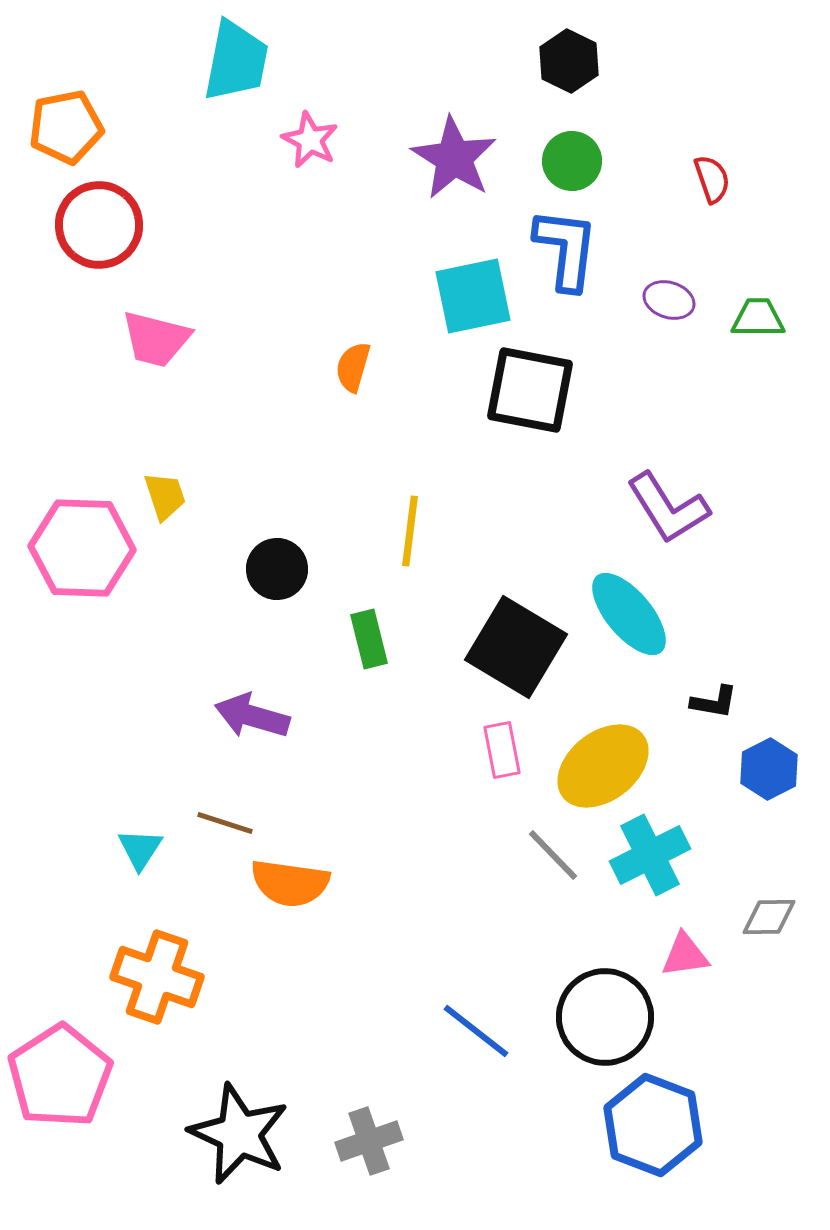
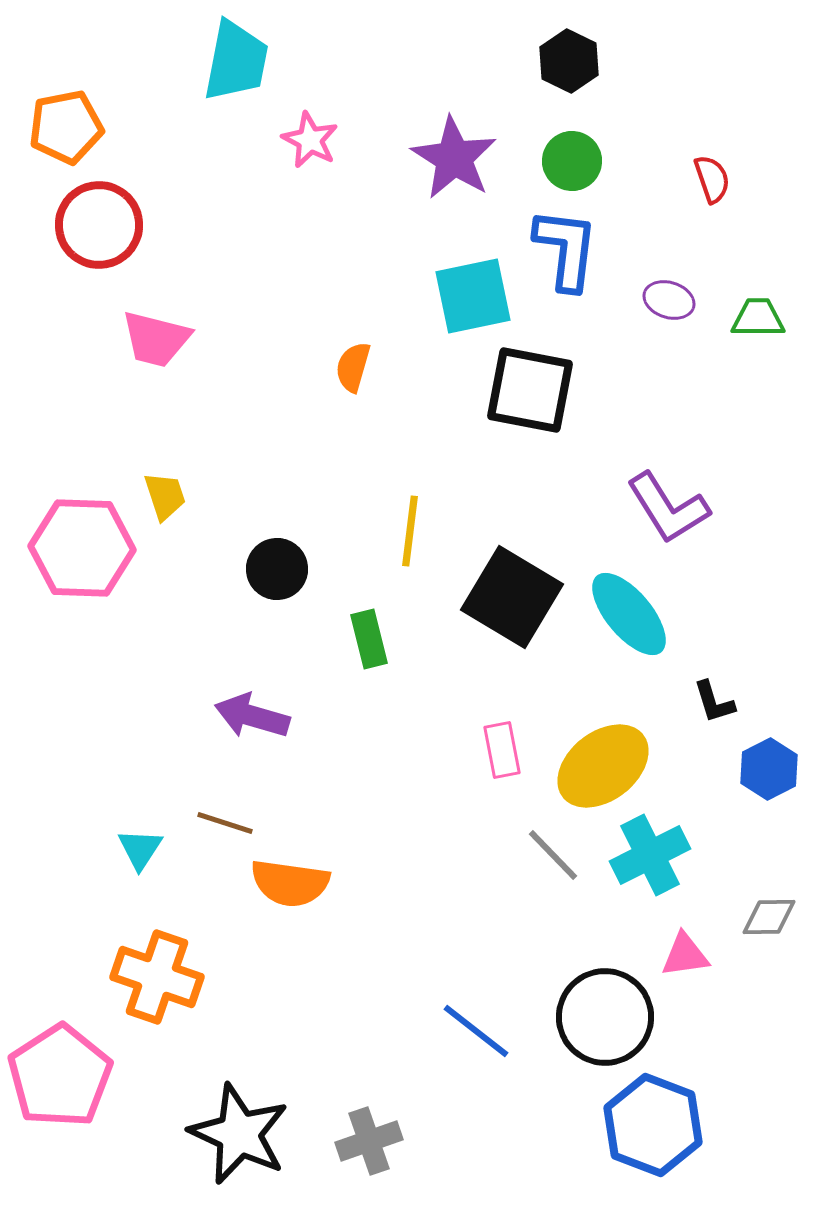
black square at (516, 647): moved 4 px left, 50 px up
black L-shape at (714, 702): rotated 63 degrees clockwise
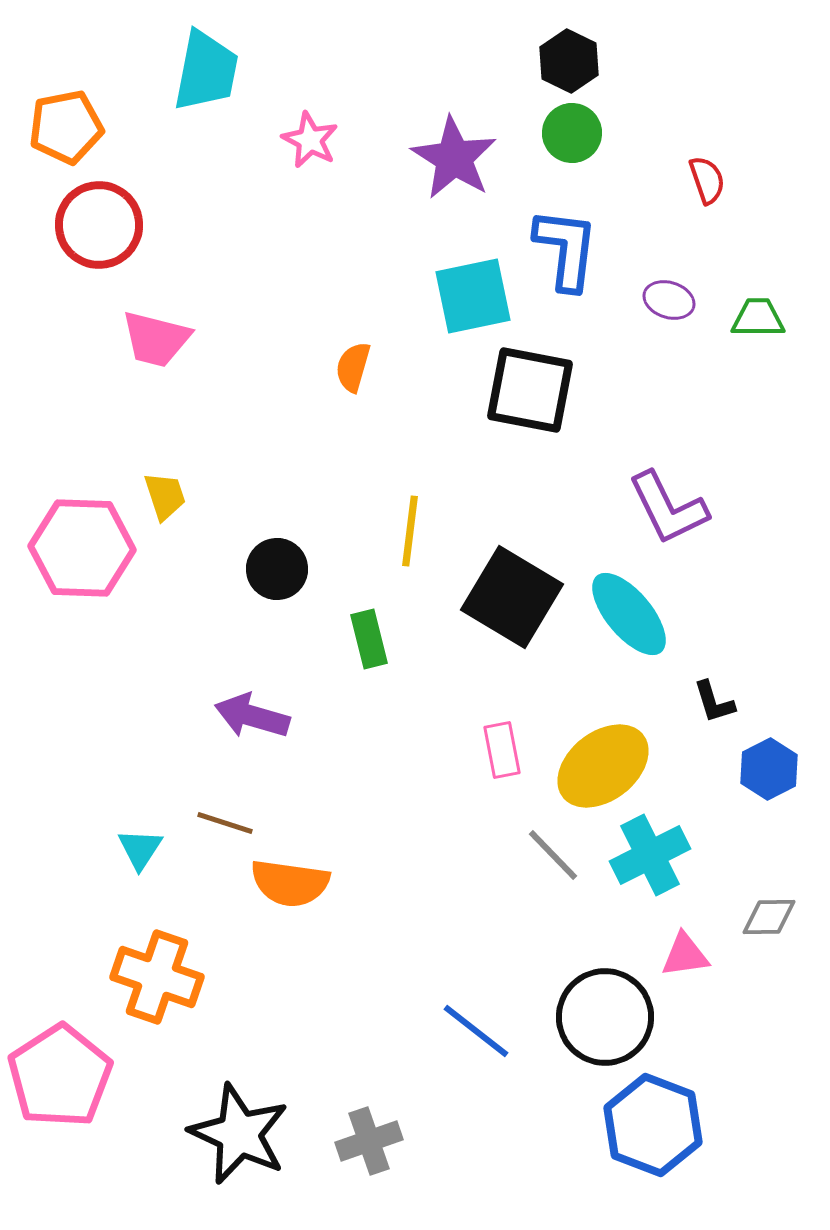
cyan trapezoid at (236, 61): moved 30 px left, 10 px down
green circle at (572, 161): moved 28 px up
red semicircle at (712, 179): moved 5 px left, 1 px down
purple L-shape at (668, 508): rotated 6 degrees clockwise
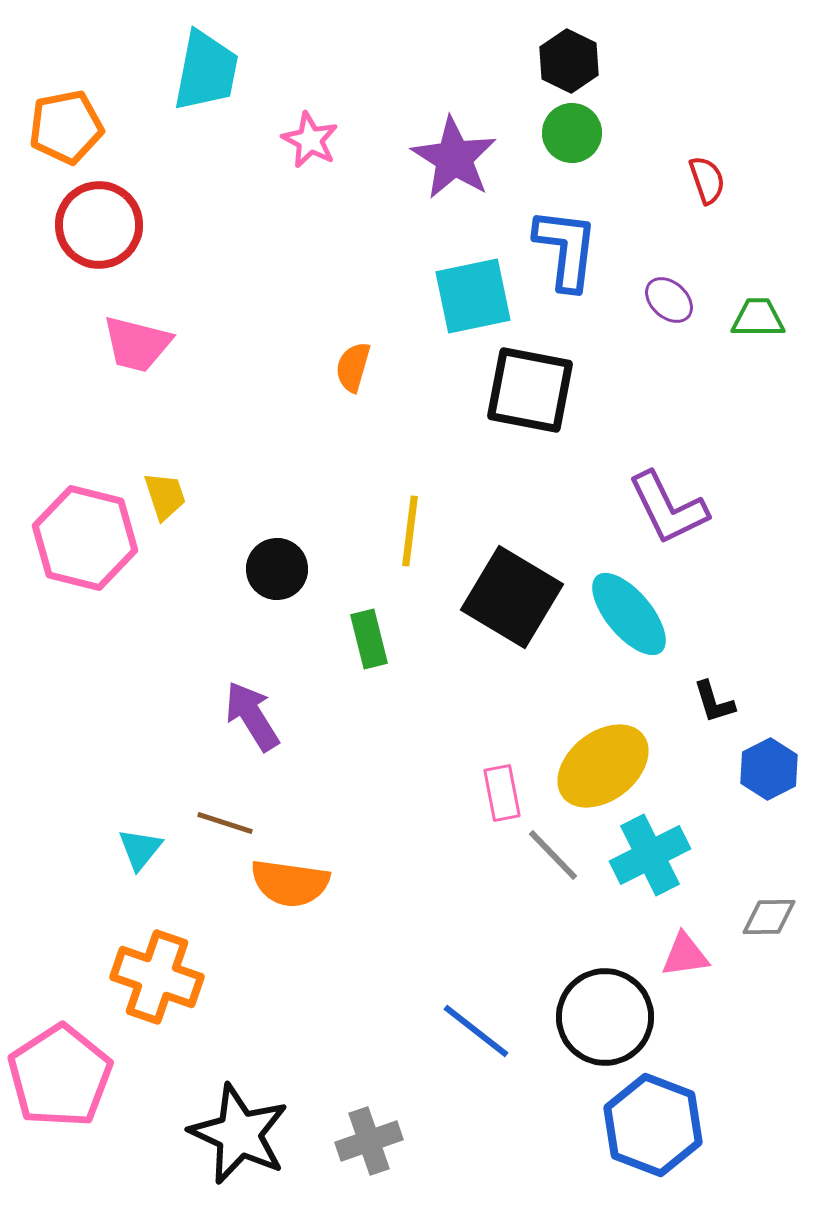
purple ellipse at (669, 300): rotated 24 degrees clockwise
pink trapezoid at (156, 339): moved 19 px left, 5 px down
pink hexagon at (82, 548): moved 3 px right, 10 px up; rotated 12 degrees clockwise
purple arrow at (252, 716): rotated 42 degrees clockwise
pink rectangle at (502, 750): moved 43 px down
cyan triangle at (140, 849): rotated 6 degrees clockwise
